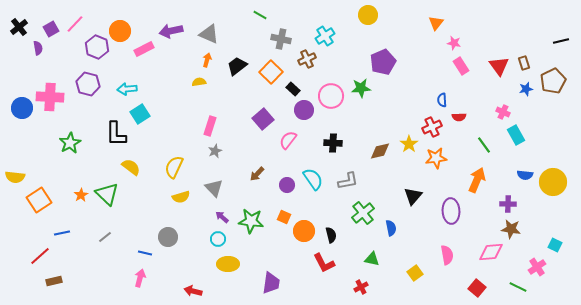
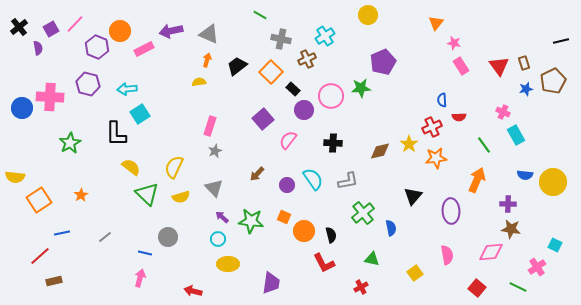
green triangle at (107, 194): moved 40 px right
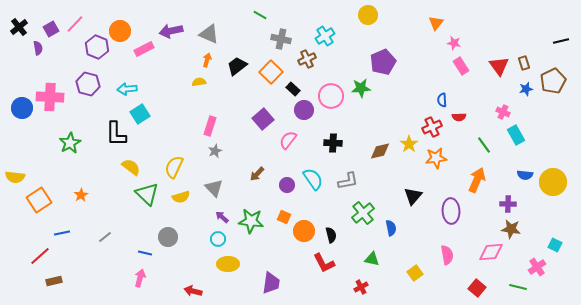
green line at (518, 287): rotated 12 degrees counterclockwise
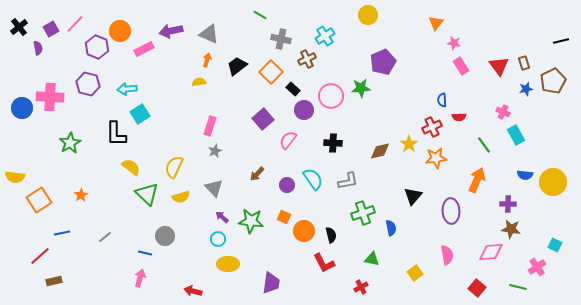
green cross at (363, 213): rotated 20 degrees clockwise
gray circle at (168, 237): moved 3 px left, 1 px up
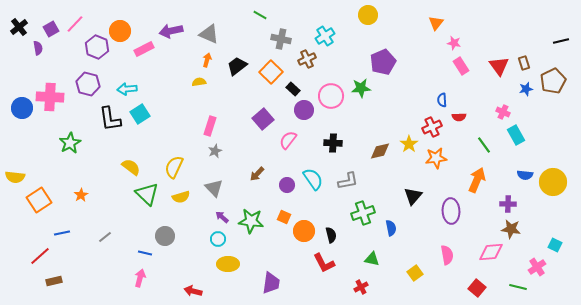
black L-shape at (116, 134): moved 6 px left, 15 px up; rotated 8 degrees counterclockwise
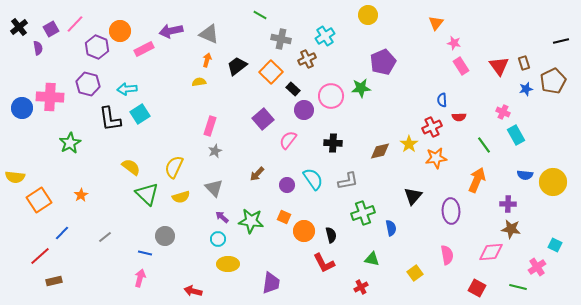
blue line at (62, 233): rotated 35 degrees counterclockwise
red square at (477, 288): rotated 12 degrees counterclockwise
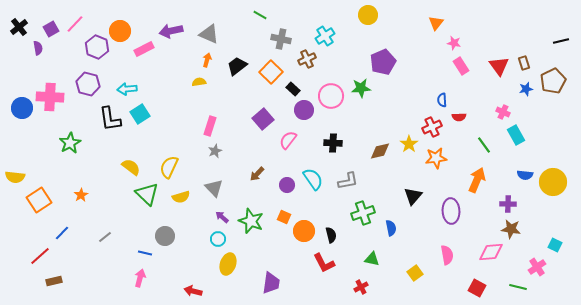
yellow semicircle at (174, 167): moved 5 px left
green star at (251, 221): rotated 15 degrees clockwise
yellow ellipse at (228, 264): rotated 70 degrees counterclockwise
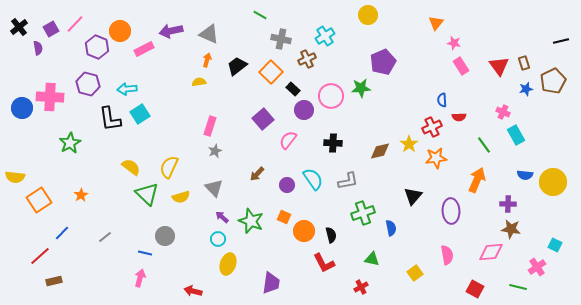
red square at (477, 288): moved 2 px left, 1 px down
